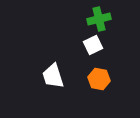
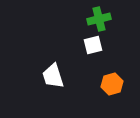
white square: rotated 12 degrees clockwise
orange hexagon: moved 13 px right, 5 px down; rotated 25 degrees counterclockwise
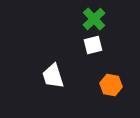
green cross: moved 5 px left; rotated 30 degrees counterclockwise
orange hexagon: moved 1 px left, 1 px down; rotated 25 degrees clockwise
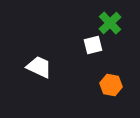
green cross: moved 16 px right, 4 px down
white trapezoid: moved 14 px left, 9 px up; rotated 132 degrees clockwise
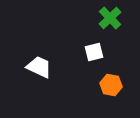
green cross: moved 5 px up
white square: moved 1 px right, 7 px down
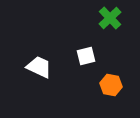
white square: moved 8 px left, 4 px down
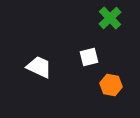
white square: moved 3 px right, 1 px down
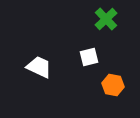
green cross: moved 4 px left, 1 px down
orange hexagon: moved 2 px right
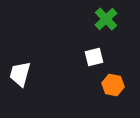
white square: moved 5 px right
white trapezoid: moved 19 px left, 7 px down; rotated 100 degrees counterclockwise
